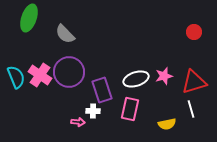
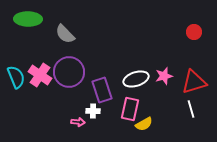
green ellipse: moved 1 px left, 1 px down; rotated 72 degrees clockwise
yellow semicircle: moved 23 px left; rotated 18 degrees counterclockwise
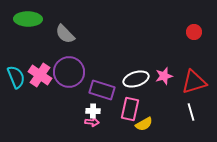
purple rectangle: rotated 55 degrees counterclockwise
white line: moved 3 px down
pink arrow: moved 14 px right
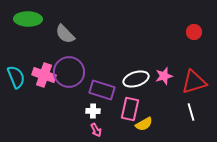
pink cross: moved 4 px right; rotated 15 degrees counterclockwise
pink arrow: moved 4 px right, 8 px down; rotated 56 degrees clockwise
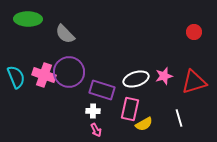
white line: moved 12 px left, 6 px down
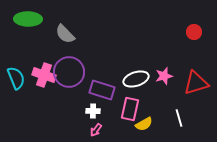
cyan semicircle: moved 1 px down
red triangle: moved 2 px right, 1 px down
pink arrow: rotated 64 degrees clockwise
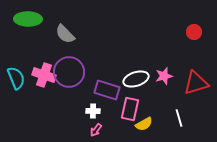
purple rectangle: moved 5 px right
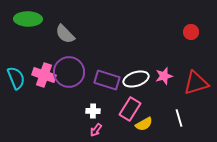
red circle: moved 3 px left
purple rectangle: moved 10 px up
pink rectangle: rotated 20 degrees clockwise
